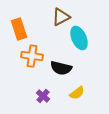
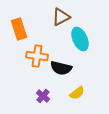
cyan ellipse: moved 1 px right, 1 px down
orange cross: moved 5 px right
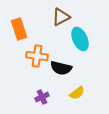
purple cross: moved 1 px left, 1 px down; rotated 24 degrees clockwise
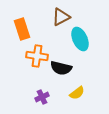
orange rectangle: moved 3 px right
